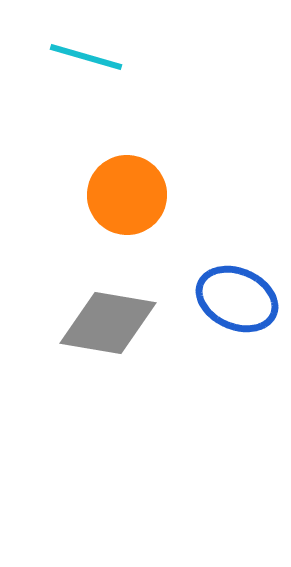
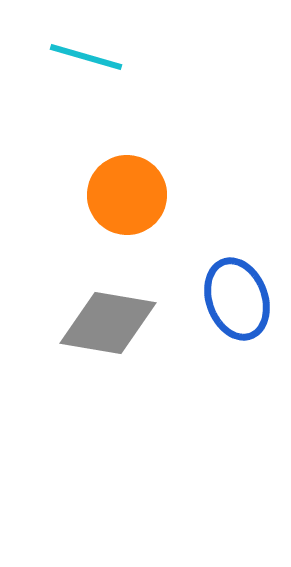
blue ellipse: rotated 46 degrees clockwise
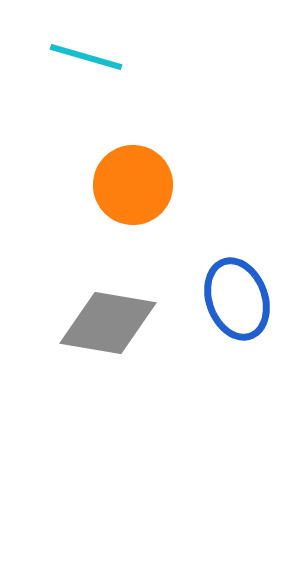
orange circle: moved 6 px right, 10 px up
